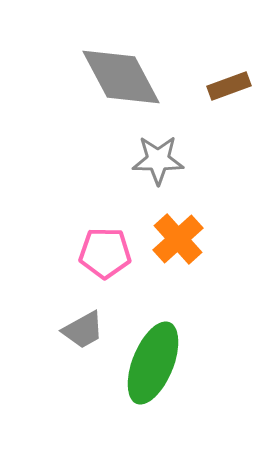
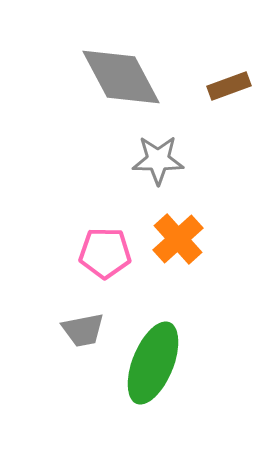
gray trapezoid: rotated 18 degrees clockwise
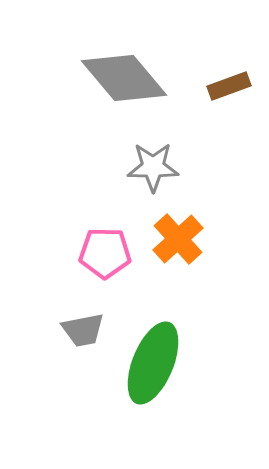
gray diamond: moved 3 px right, 1 px down; rotated 12 degrees counterclockwise
gray star: moved 5 px left, 7 px down
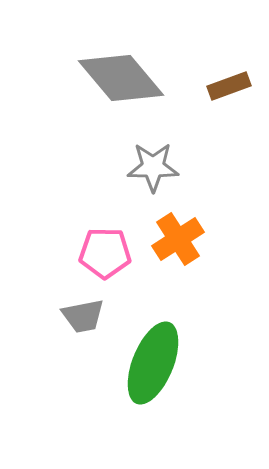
gray diamond: moved 3 px left
orange cross: rotated 9 degrees clockwise
gray trapezoid: moved 14 px up
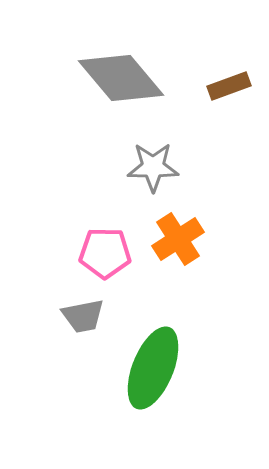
green ellipse: moved 5 px down
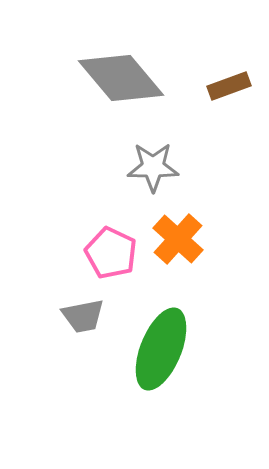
orange cross: rotated 15 degrees counterclockwise
pink pentagon: moved 6 px right; rotated 24 degrees clockwise
green ellipse: moved 8 px right, 19 px up
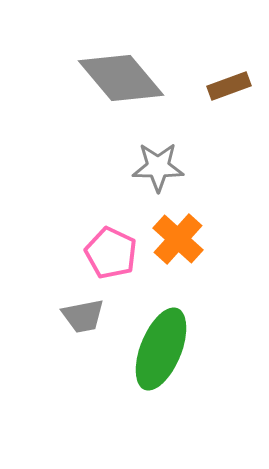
gray star: moved 5 px right
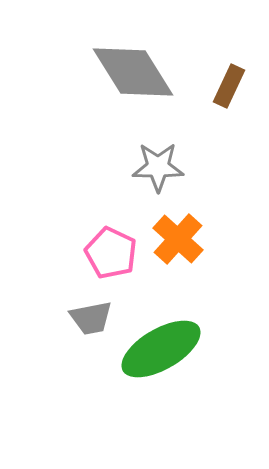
gray diamond: moved 12 px right, 6 px up; rotated 8 degrees clockwise
brown rectangle: rotated 45 degrees counterclockwise
gray trapezoid: moved 8 px right, 2 px down
green ellipse: rotated 38 degrees clockwise
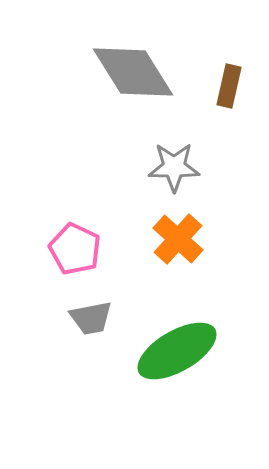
brown rectangle: rotated 12 degrees counterclockwise
gray star: moved 16 px right
pink pentagon: moved 36 px left, 4 px up
green ellipse: moved 16 px right, 2 px down
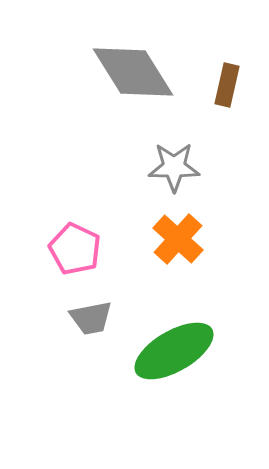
brown rectangle: moved 2 px left, 1 px up
green ellipse: moved 3 px left
